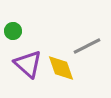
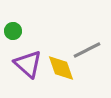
gray line: moved 4 px down
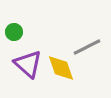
green circle: moved 1 px right, 1 px down
gray line: moved 3 px up
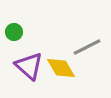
purple triangle: moved 1 px right, 2 px down
yellow diamond: rotated 12 degrees counterclockwise
